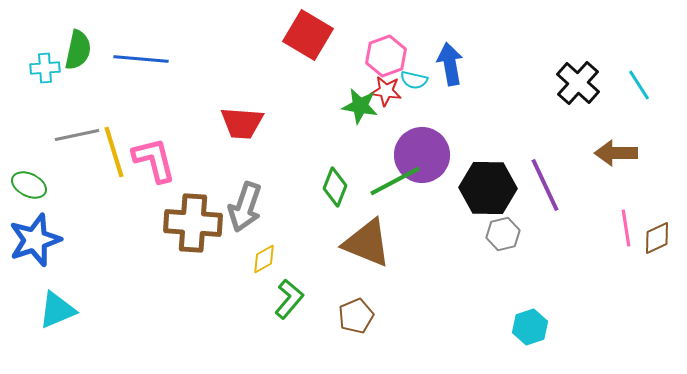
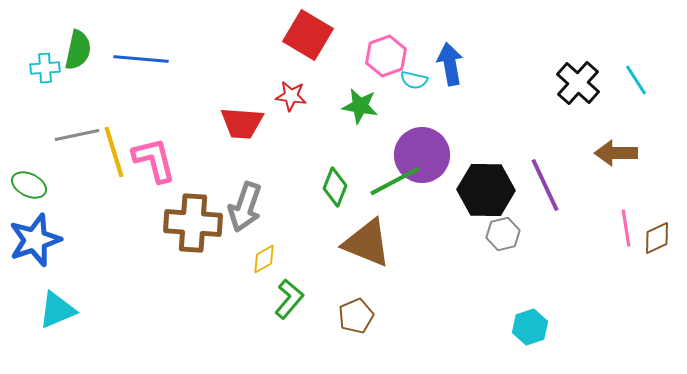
cyan line: moved 3 px left, 5 px up
red star: moved 95 px left, 5 px down
black hexagon: moved 2 px left, 2 px down
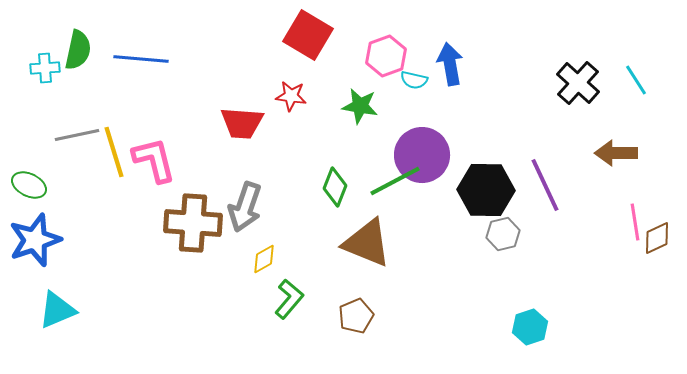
pink line: moved 9 px right, 6 px up
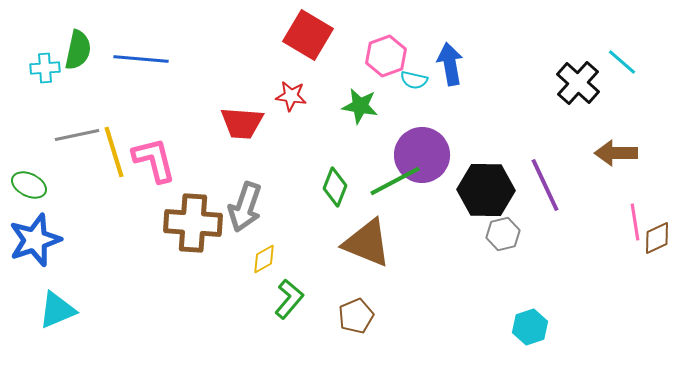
cyan line: moved 14 px left, 18 px up; rotated 16 degrees counterclockwise
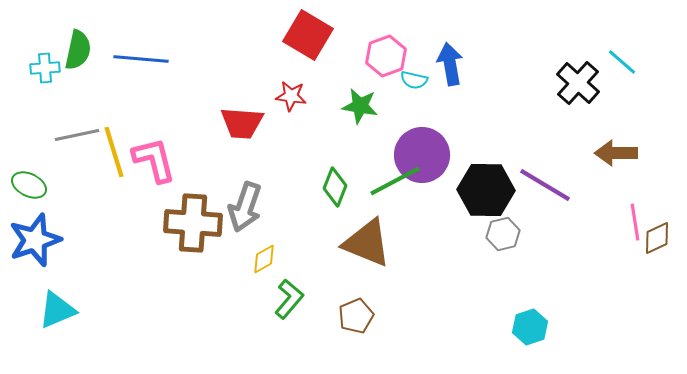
purple line: rotated 34 degrees counterclockwise
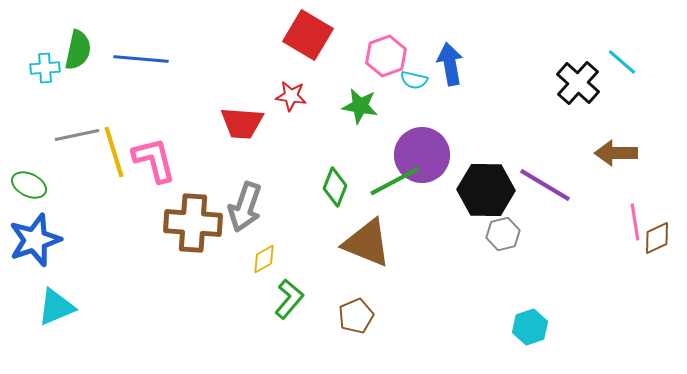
cyan triangle: moved 1 px left, 3 px up
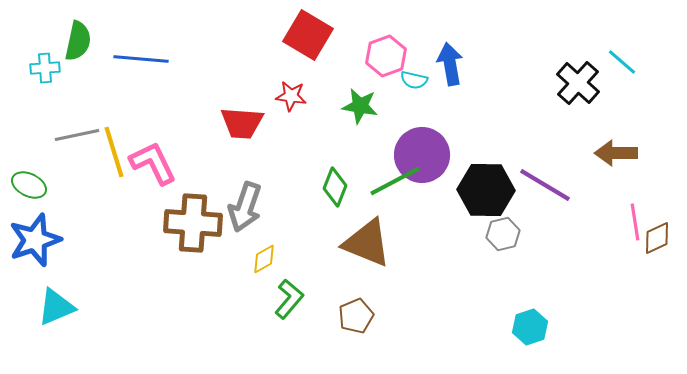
green semicircle: moved 9 px up
pink L-shape: moved 1 px left, 3 px down; rotated 12 degrees counterclockwise
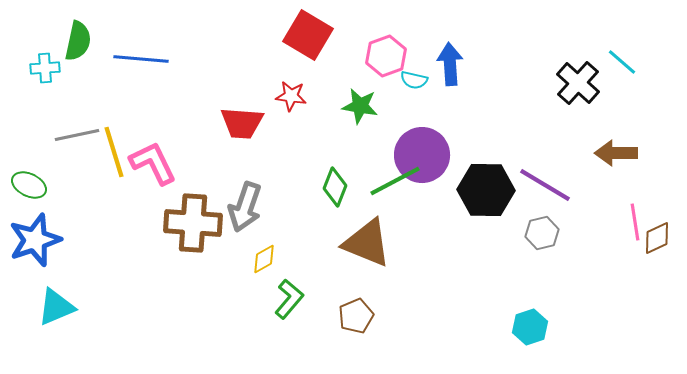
blue arrow: rotated 6 degrees clockwise
gray hexagon: moved 39 px right, 1 px up
